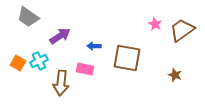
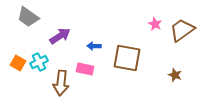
cyan cross: moved 1 px down
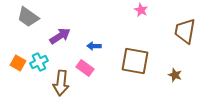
pink star: moved 14 px left, 14 px up
brown trapezoid: moved 3 px right, 1 px down; rotated 44 degrees counterclockwise
brown square: moved 8 px right, 3 px down
pink rectangle: moved 1 px up; rotated 24 degrees clockwise
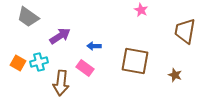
cyan cross: rotated 12 degrees clockwise
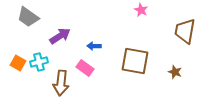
brown star: moved 3 px up
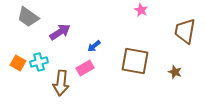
purple arrow: moved 4 px up
blue arrow: rotated 40 degrees counterclockwise
pink rectangle: rotated 66 degrees counterclockwise
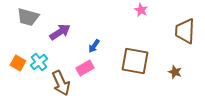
gray trapezoid: rotated 20 degrees counterclockwise
brown trapezoid: rotated 8 degrees counterclockwise
blue arrow: rotated 16 degrees counterclockwise
cyan cross: rotated 24 degrees counterclockwise
brown arrow: rotated 30 degrees counterclockwise
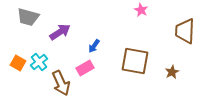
brown star: moved 3 px left; rotated 24 degrees clockwise
